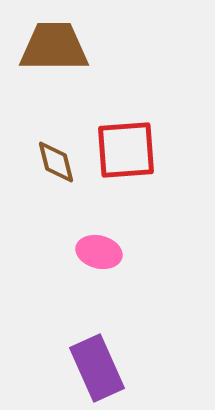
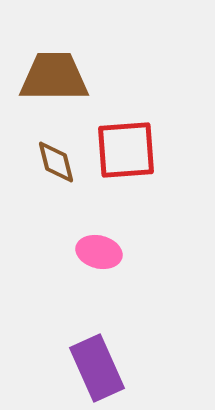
brown trapezoid: moved 30 px down
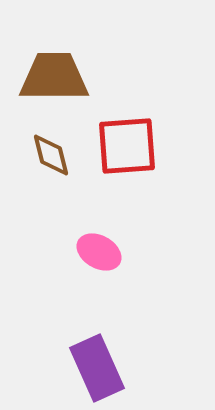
red square: moved 1 px right, 4 px up
brown diamond: moved 5 px left, 7 px up
pink ellipse: rotated 15 degrees clockwise
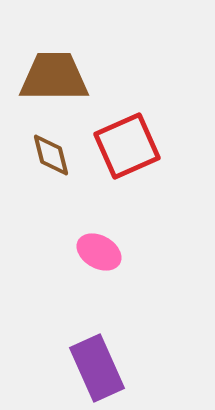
red square: rotated 20 degrees counterclockwise
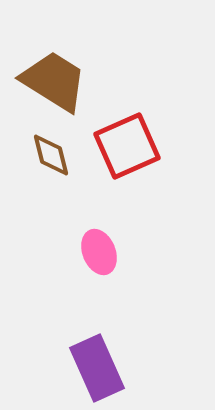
brown trapezoid: moved 4 px down; rotated 32 degrees clockwise
pink ellipse: rotated 39 degrees clockwise
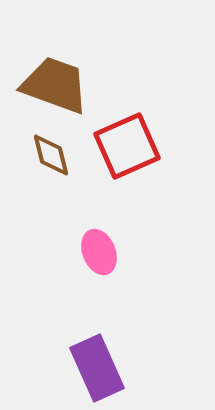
brown trapezoid: moved 1 px right, 4 px down; rotated 12 degrees counterclockwise
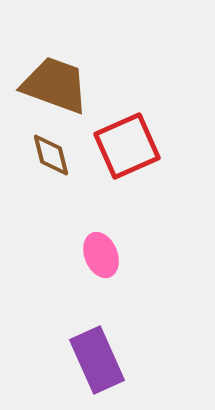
pink ellipse: moved 2 px right, 3 px down
purple rectangle: moved 8 px up
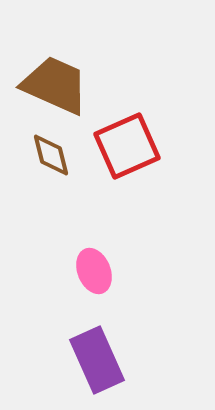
brown trapezoid: rotated 4 degrees clockwise
pink ellipse: moved 7 px left, 16 px down
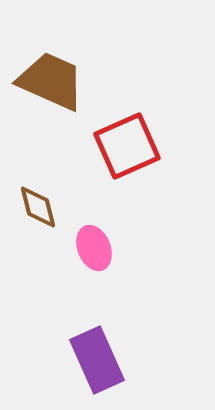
brown trapezoid: moved 4 px left, 4 px up
brown diamond: moved 13 px left, 52 px down
pink ellipse: moved 23 px up
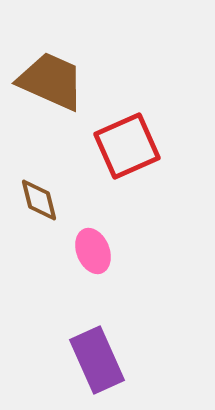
brown diamond: moved 1 px right, 7 px up
pink ellipse: moved 1 px left, 3 px down
